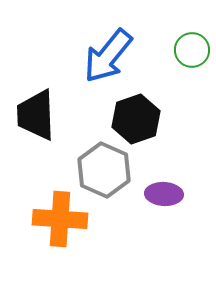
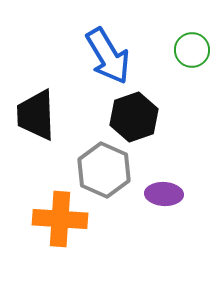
blue arrow: rotated 70 degrees counterclockwise
black hexagon: moved 2 px left, 2 px up
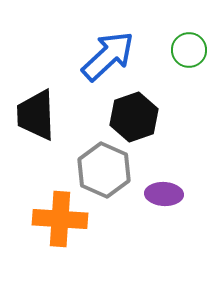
green circle: moved 3 px left
blue arrow: rotated 102 degrees counterclockwise
